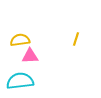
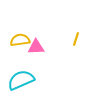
pink triangle: moved 6 px right, 9 px up
cyan semicircle: moved 1 px right, 1 px up; rotated 16 degrees counterclockwise
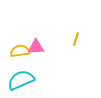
yellow semicircle: moved 11 px down
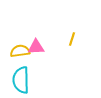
yellow line: moved 4 px left
cyan semicircle: rotated 68 degrees counterclockwise
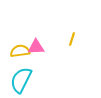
cyan semicircle: rotated 28 degrees clockwise
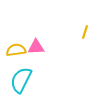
yellow line: moved 13 px right, 7 px up
yellow semicircle: moved 4 px left, 1 px up
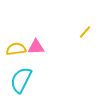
yellow line: rotated 24 degrees clockwise
yellow semicircle: moved 1 px up
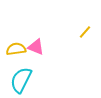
pink triangle: rotated 24 degrees clockwise
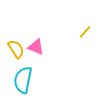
yellow semicircle: rotated 66 degrees clockwise
cyan semicircle: moved 2 px right; rotated 16 degrees counterclockwise
